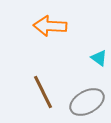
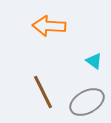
orange arrow: moved 1 px left
cyan triangle: moved 5 px left, 3 px down
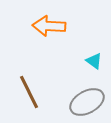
brown line: moved 14 px left
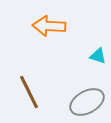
cyan triangle: moved 4 px right, 5 px up; rotated 18 degrees counterclockwise
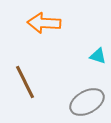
orange arrow: moved 5 px left, 3 px up
brown line: moved 4 px left, 10 px up
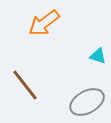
orange arrow: rotated 40 degrees counterclockwise
brown line: moved 3 px down; rotated 12 degrees counterclockwise
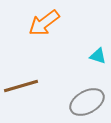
brown line: moved 4 px left, 1 px down; rotated 68 degrees counterclockwise
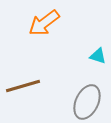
brown line: moved 2 px right
gray ellipse: rotated 36 degrees counterclockwise
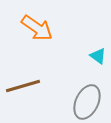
orange arrow: moved 7 px left, 5 px down; rotated 108 degrees counterclockwise
cyan triangle: rotated 18 degrees clockwise
